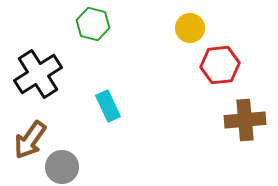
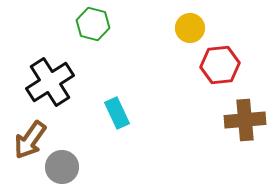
black cross: moved 12 px right, 8 px down
cyan rectangle: moved 9 px right, 7 px down
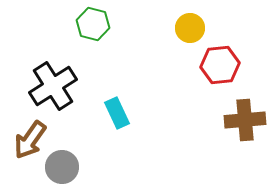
black cross: moved 3 px right, 4 px down
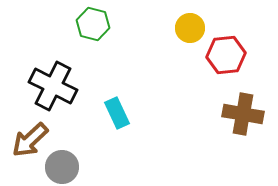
red hexagon: moved 6 px right, 10 px up
black cross: rotated 30 degrees counterclockwise
brown cross: moved 2 px left, 6 px up; rotated 15 degrees clockwise
brown arrow: rotated 12 degrees clockwise
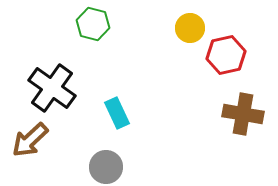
red hexagon: rotated 6 degrees counterclockwise
black cross: moved 1 px left, 2 px down; rotated 9 degrees clockwise
gray circle: moved 44 px right
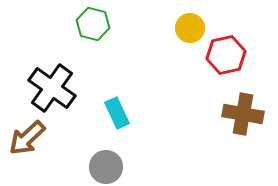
brown arrow: moved 3 px left, 2 px up
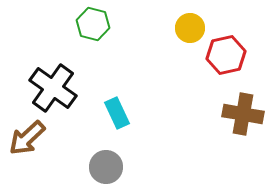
black cross: moved 1 px right
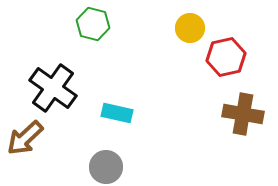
red hexagon: moved 2 px down
cyan rectangle: rotated 52 degrees counterclockwise
brown arrow: moved 2 px left
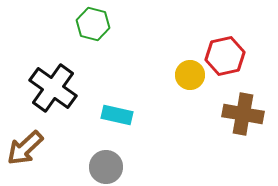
yellow circle: moved 47 px down
red hexagon: moved 1 px left, 1 px up
cyan rectangle: moved 2 px down
brown arrow: moved 10 px down
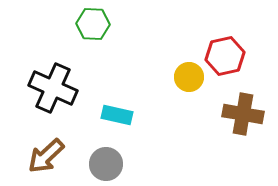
green hexagon: rotated 12 degrees counterclockwise
yellow circle: moved 1 px left, 2 px down
black cross: rotated 12 degrees counterclockwise
brown arrow: moved 21 px right, 8 px down
gray circle: moved 3 px up
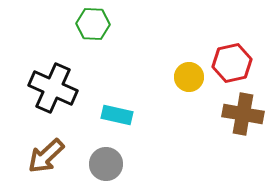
red hexagon: moved 7 px right, 7 px down
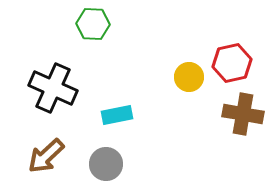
cyan rectangle: rotated 24 degrees counterclockwise
